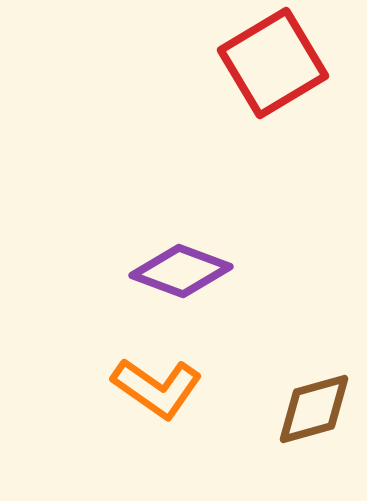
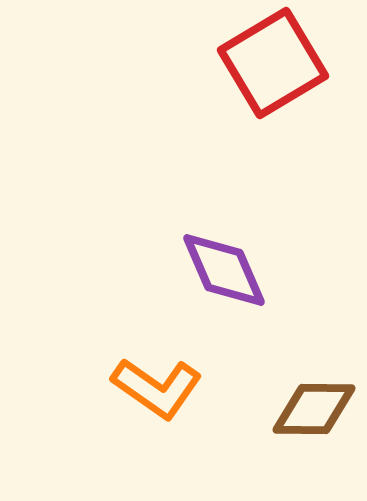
purple diamond: moved 43 px right, 1 px up; rotated 46 degrees clockwise
brown diamond: rotated 16 degrees clockwise
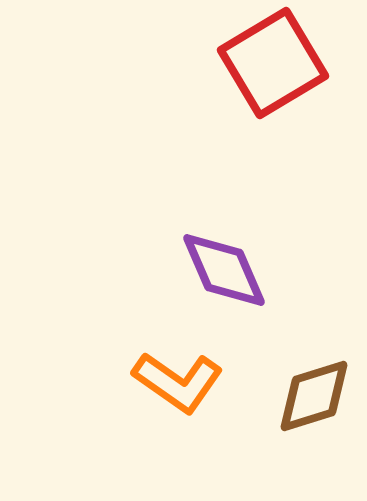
orange L-shape: moved 21 px right, 6 px up
brown diamond: moved 13 px up; rotated 18 degrees counterclockwise
